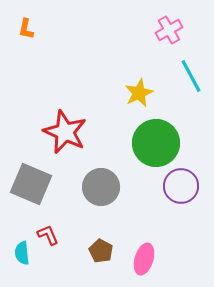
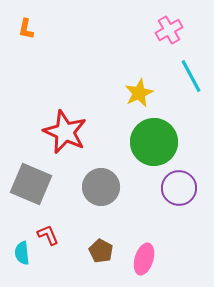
green circle: moved 2 px left, 1 px up
purple circle: moved 2 px left, 2 px down
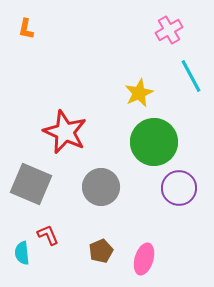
brown pentagon: rotated 20 degrees clockwise
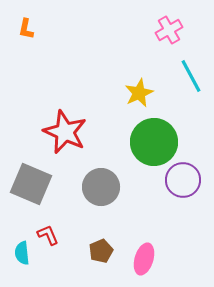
purple circle: moved 4 px right, 8 px up
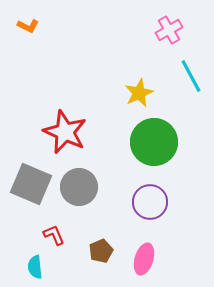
orange L-shape: moved 2 px right, 3 px up; rotated 75 degrees counterclockwise
purple circle: moved 33 px left, 22 px down
gray circle: moved 22 px left
red L-shape: moved 6 px right
cyan semicircle: moved 13 px right, 14 px down
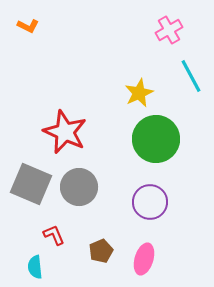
green circle: moved 2 px right, 3 px up
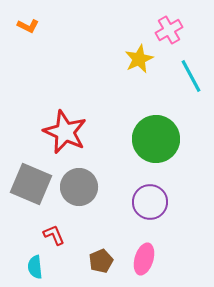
yellow star: moved 34 px up
brown pentagon: moved 10 px down
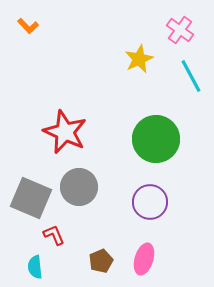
orange L-shape: rotated 20 degrees clockwise
pink cross: moved 11 px right; rotated 24 degrees counterclockwise
gray square: moved 14 px down
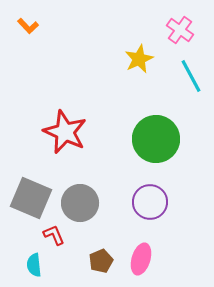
gray circle: moved 1 px right, 16 px down
pink ellipse: moved 3 px left
cyan semicircle: moved 1 px left, 2 px up
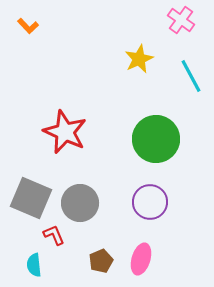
pink cross: moved 1 px right, 10 px up
